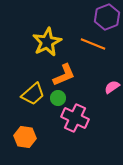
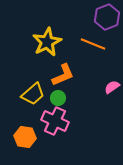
orange L-shape: moved 1 px left
pink cross: moved 20 px left, 3 px down
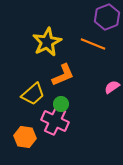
green circle: moved 3 px right, 6 px down
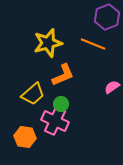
yellow star: moved 1 px right, 1 px down; rotated 12 degrees clockwise
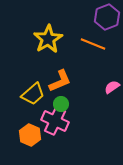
yellow star: moved 4 px up; rotated 16 degrees counterclockwise
orange L-shape: moved 3 px left, 6 px down
orange hexagon: moved 5 px right, 2 px up; rotated 15 degrees clockwise
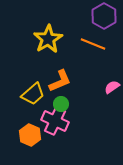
purple hexagon: moved 3 px left, 1 px up; rotated 10 degrees counterclockwise
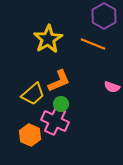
orange L-shape: moved 1 px left
pink semicircle: rotated 126 degrees counterclockwise
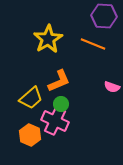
purple hexagon: rotated 25 degrees counterclockwise
yellow trapezoid: moved 2 px left, 4 px down
